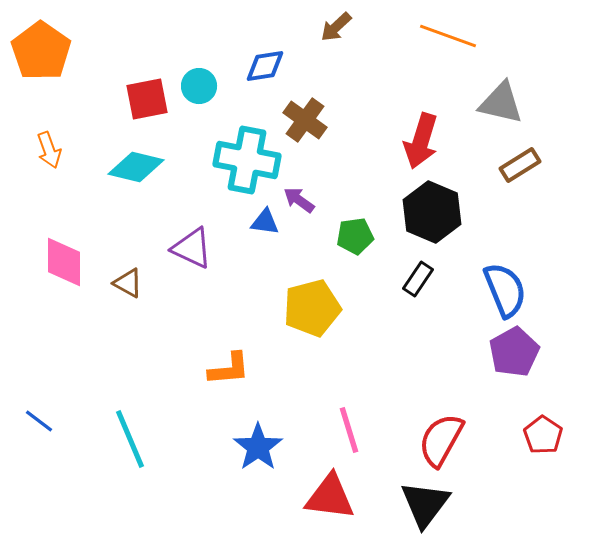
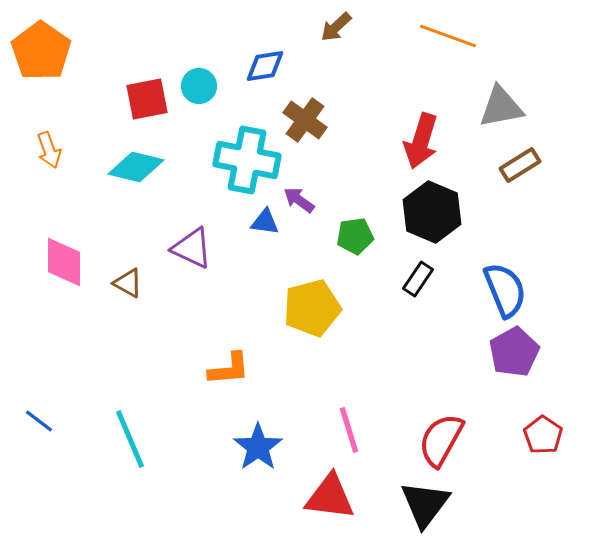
gray triangle: moved 4 px down; rotated 24 degrees counterclockwise
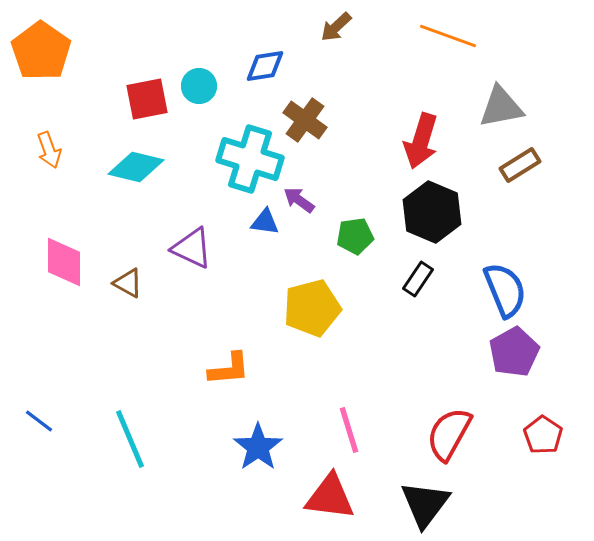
cyan cross: moved 3 px right, 1 px up; rotated 6 degrees clockwise
red semicircle: moved 8 px right, 6 px up
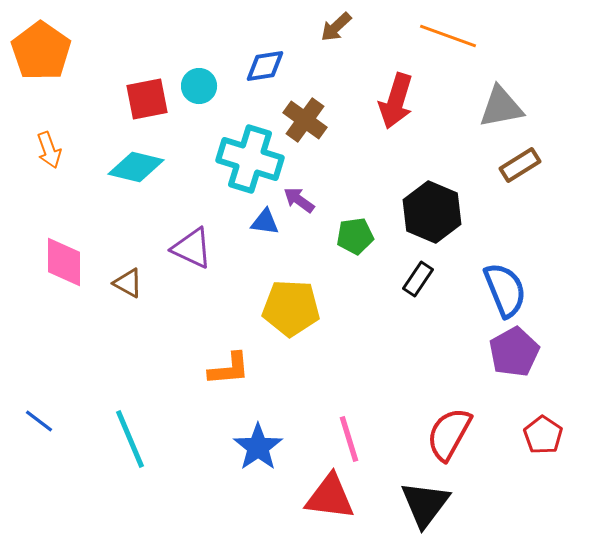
red arrow: moved 25 px left, 40 px up
yellow pentagon: moved 21 px left; rotated 18 degrees clockwise
pink line: moved 9 px down
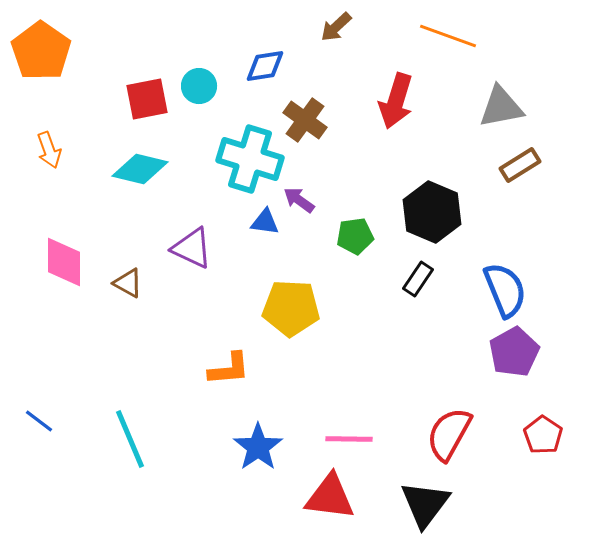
cyan diamond: moved 4 px right, 2 px down
pink line: rotated 72 degrees counterclockwise
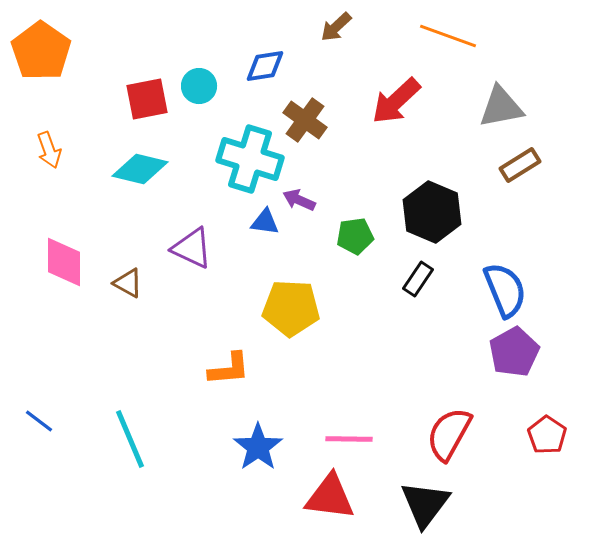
red arrow: rotated 30 degrees clockwise
purple arrow: rotated 12 degrees counterclockwise
red pentagon: moved 4 px right
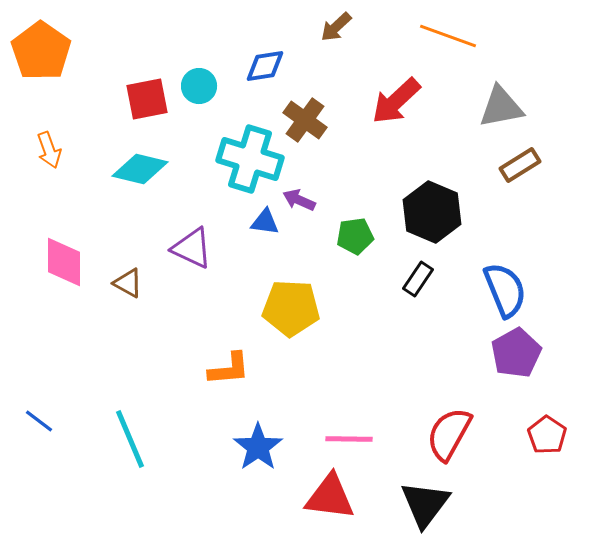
purple pentagon: moved 2 px right, 1 px down
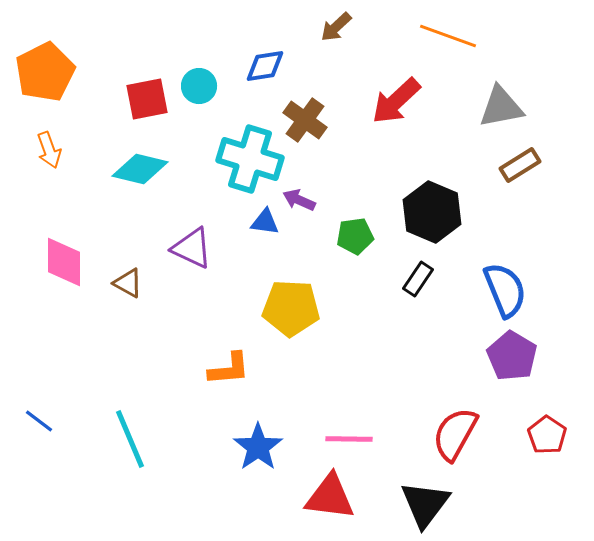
orange pentagon: moved 4 px right, 21 px down; rotated 10 degrees clockwise
purple pentagon: moved 4 px left, 3 px down; rotated 12 degrees counterclockwise
red semicircle: moved 6 px right
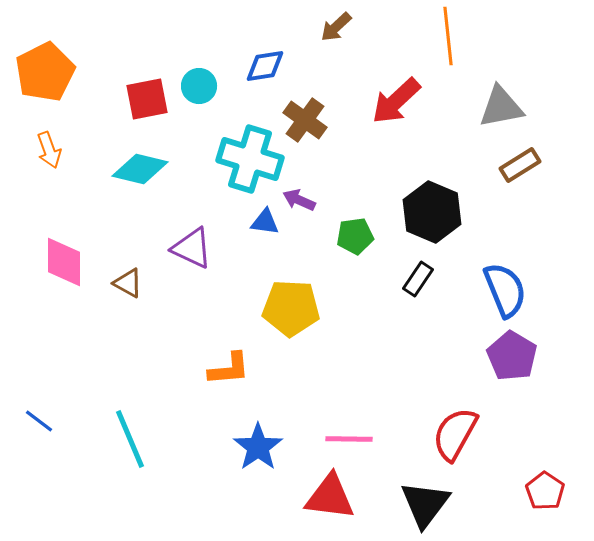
orange line: rotated 64 degrees clockwise
red pentagon: moved 2 px left, 56 px down
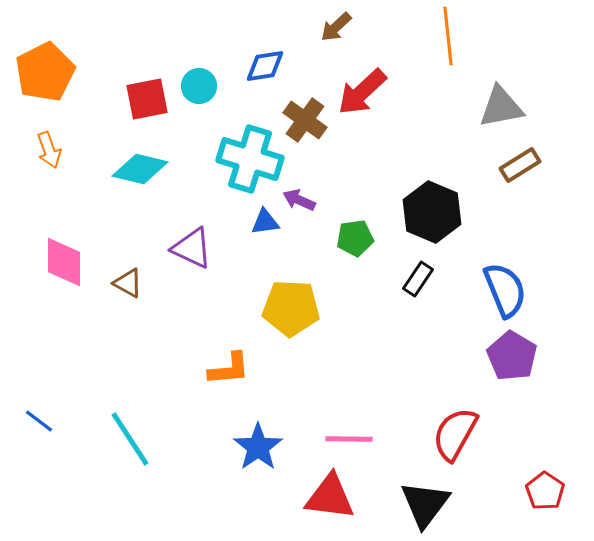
red arrow: moved 34 px left, 9 px up
blue triangle: rotated 16 degrees counterclockwise
green pentagon: moved 2 px down
cyan line: rotated 10 degrees counterclockwise
